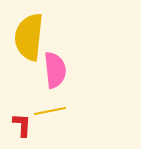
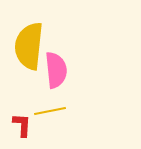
yellow semicircle: moved 9 px down
pink semicircle: moved 1 px right
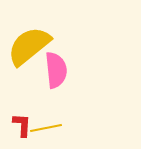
yellow semicircle: rotated 45 degrees clockwise
yellow line: moved 4 px left, 17 px down
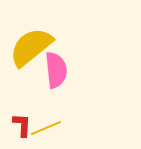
yellow semicircle: moved 2 px right, 1 px down
yellow line: rotated 12 degrees counterclockwise
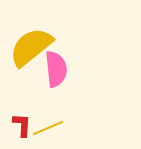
pink semicircle: moved 1 px up
yellow line: moved 2 px right
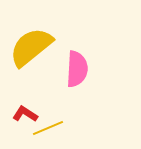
pink semicircle: moved 21 px right; rotated 9 degrees clockwise
red L-shape: moved 3 px right, 11 px up; rotated 60 degrees counterclockwise
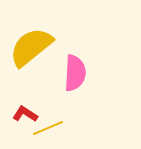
pink semicircle: moved 2 px left, 4 px down
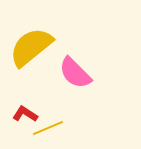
pink semicircle: rotated 132 degrees clockwise
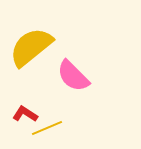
pink semicircle: moved 2 px left, 3 px down
yellow line: moved 1 px left
